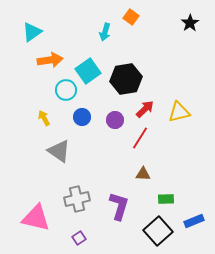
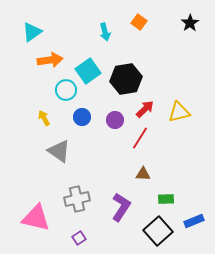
orange square: moved 8 px right, 5 px down
cyan arrow: rotated 30 degrees counterclockwise
purple L-shape: moved 2 px right, 1 px down; rotated 16 degrees clockwise
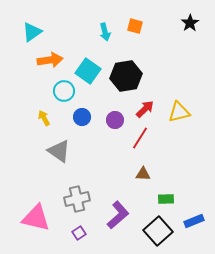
orange square: moved 4 px left, 4 px down; rotated 21 degrees counterclockwise
cyan square: rotated 20 degrees counterclockwise
black hexagon: moved 3 px up
cyan circle: moved 2 px left, 1 px down
purple L-shape: moved 3 px left, 8 px down; rotated 16 degrees clockwise
purple square: moved 5 px up
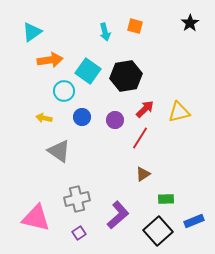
yellow arrow: rotated 49 degrees counterclockwise
brown triangle: rotated 35 degrees counterclockwise
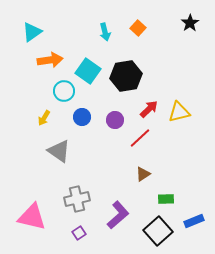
orange square: moved 3 px right, 2 px down; rotated 28 degrees clockwise
red arrow: moved 4 px right
yellow arrow: rotated 70 degrees counterclockwise
red line: rotated 15 degrees clockwise
pink triangle: moved 4 px left, 1 px up
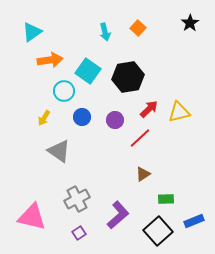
black hexagon: moved 2 px right, 1 px down
gray cross: rotated 15 degrees counterclockwise
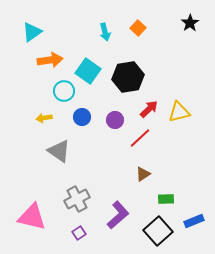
yellow arrow: rotated 49 degrees clockwise
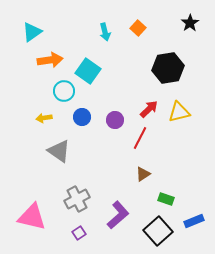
black hexagon: moved 40 px right, 9 px up
red line: rotated 20 degrees counterclockwise
green rectangle: rotated 21 degrees clockwise
